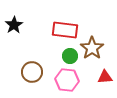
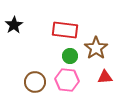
brown star: moved 4 px right
brown circle: moved 3 px right, 10 px down
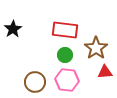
black star: moved 1 px left, 4 px down
green circle: moved 5 px left, 1 px up
red triangle: moved 5 px up
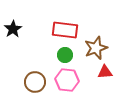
brown star: rotated 15 degrees clockwise
